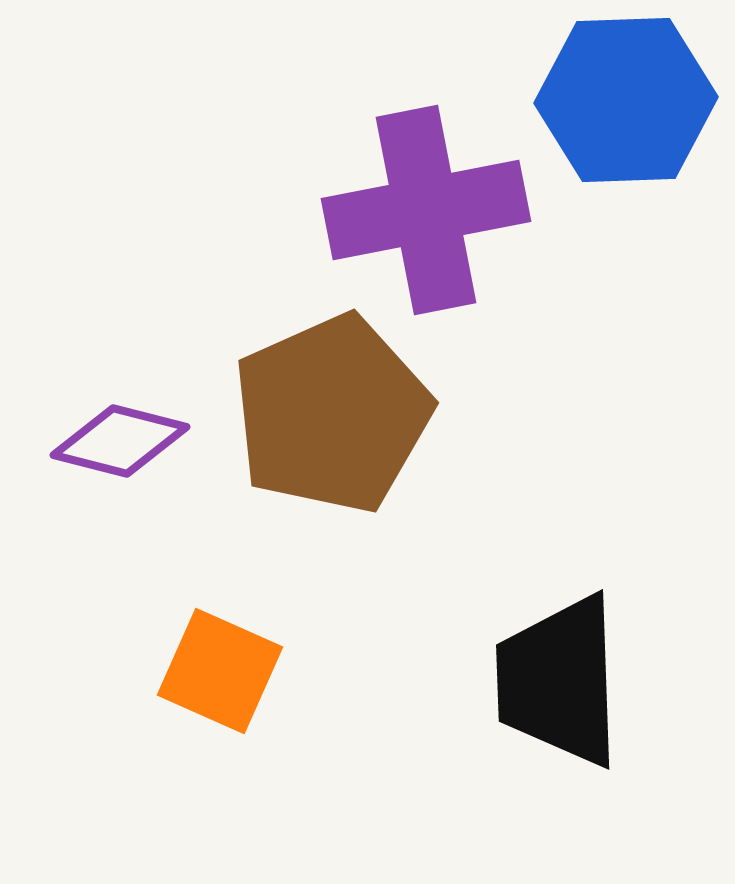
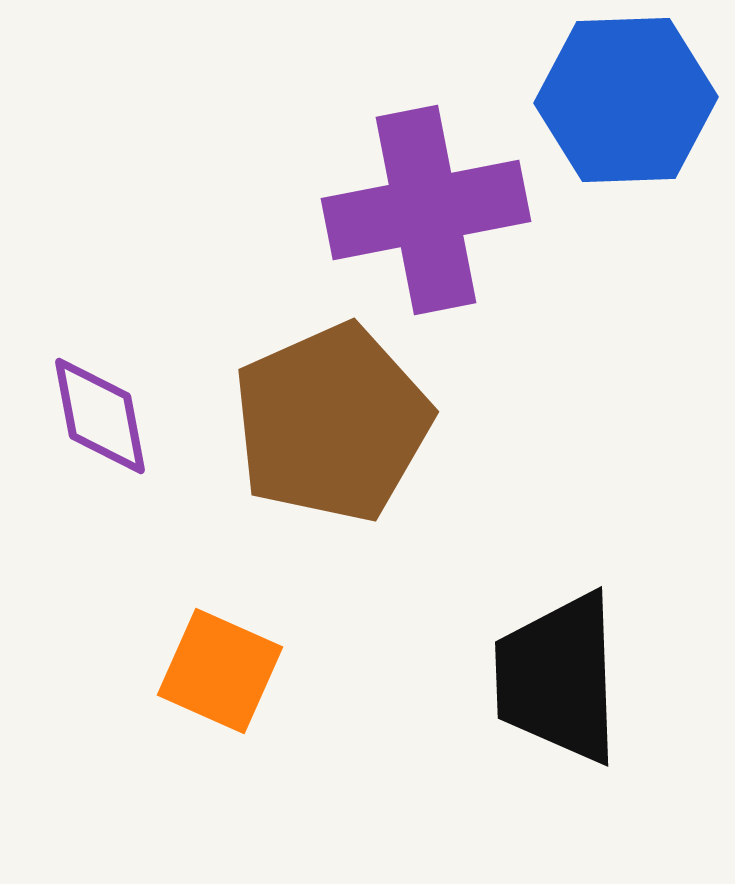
brown pentagon: moved 9 px down
purple diamond: moved 20 px left, 25 px up; rotated 65 degrees clockwise
black trapezoid: moved 1 px left, 3 px up
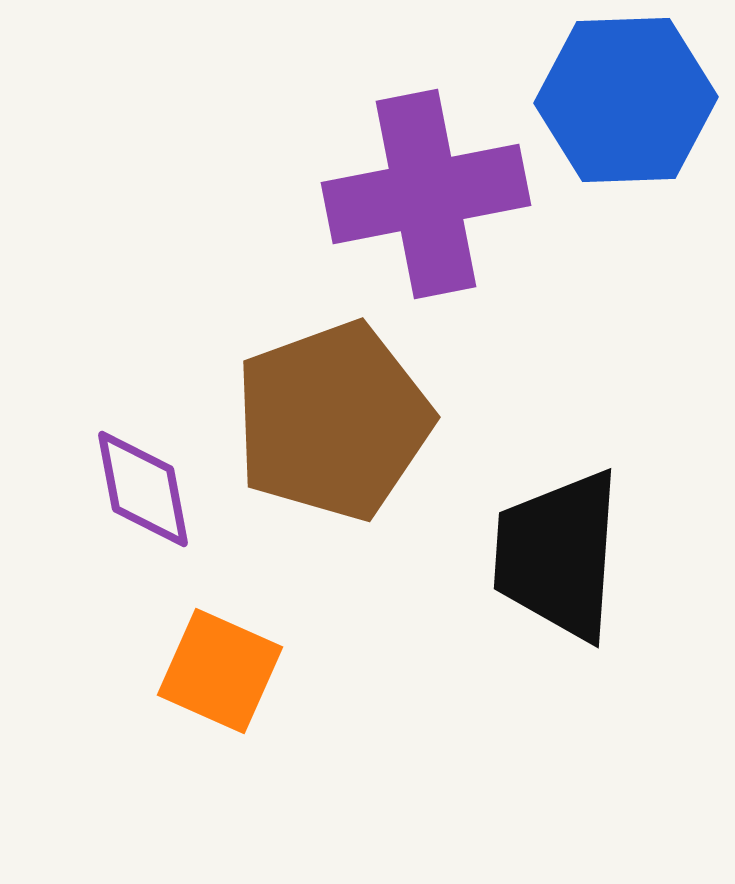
purple cross: moved 16 px up
purple diamond: moved 43 px right, 73 px down
brown pentagon: moved 1 px right, 2 px up; rotated 4 degrees clockwise
black trapezoid: moved 123 px up; rotated 6 degrees clockwise
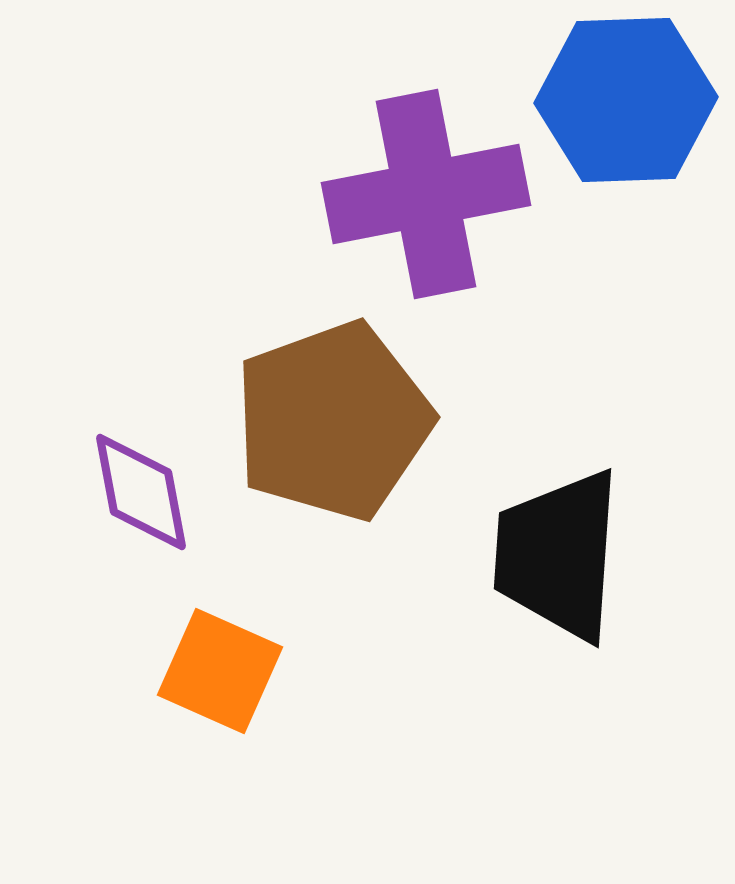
purple diamond: moved 2 px left, 3 px down
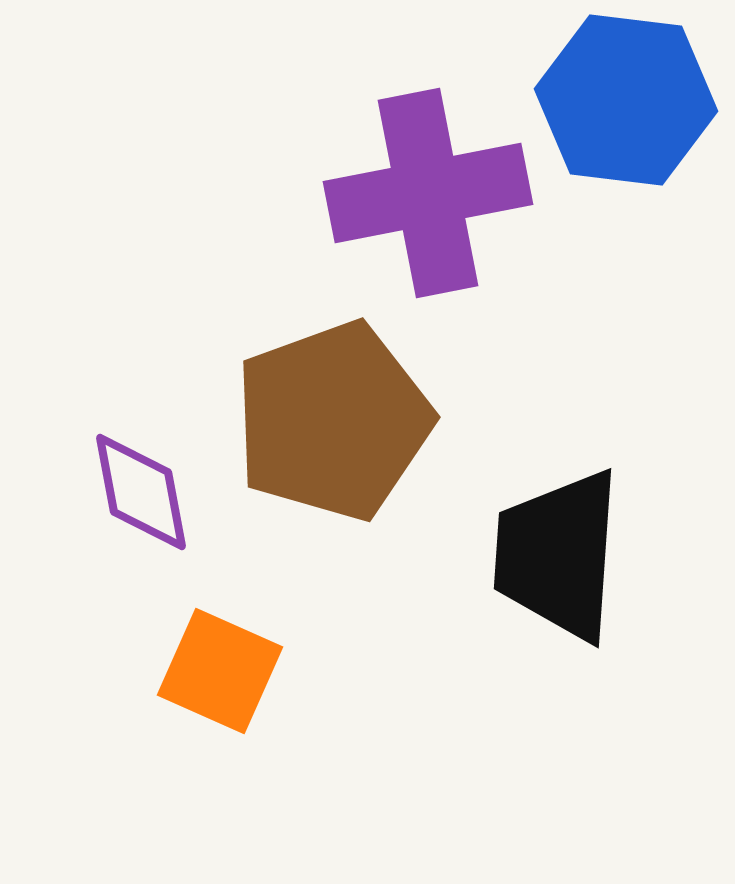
blue hexagon: rotated 9 degrees clockwise
purple cross: moved 2 px right, 1 px up
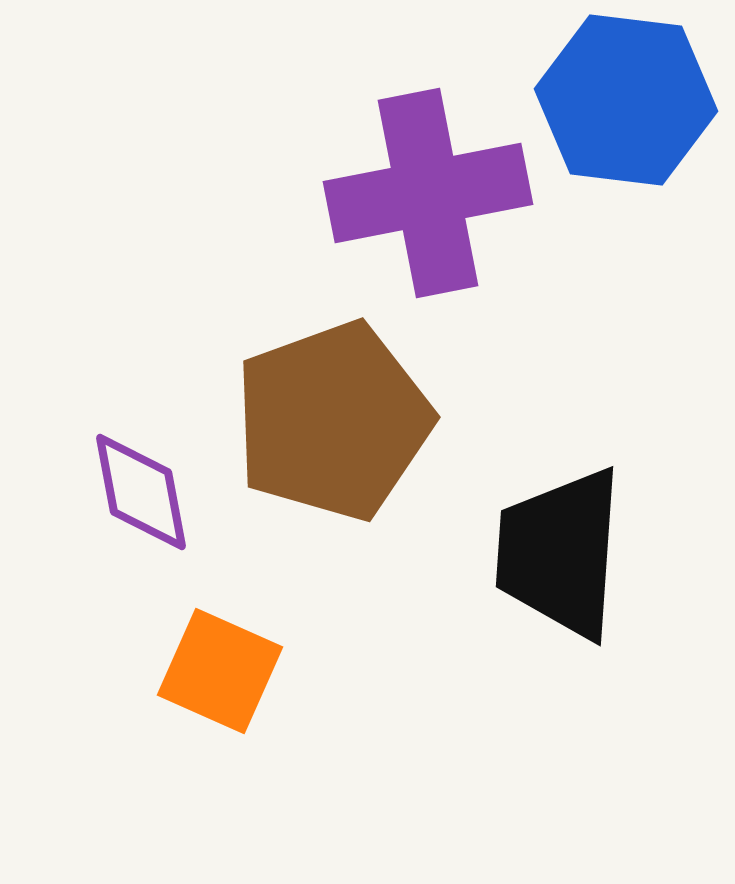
black trapezoid: moved 2 px right, 2 px up
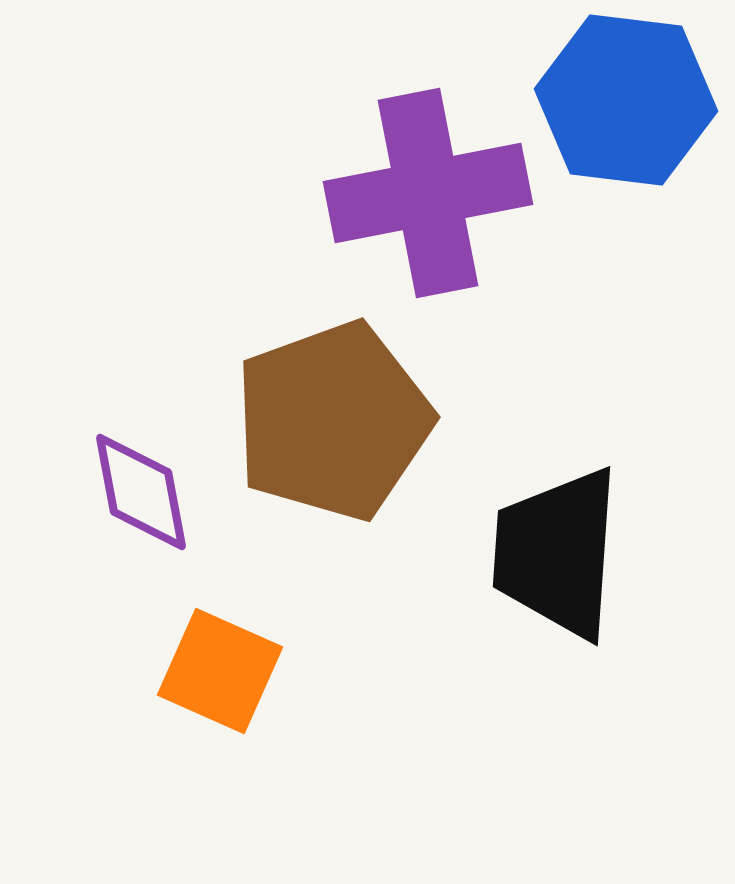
black trapezoid: moved 3 px left
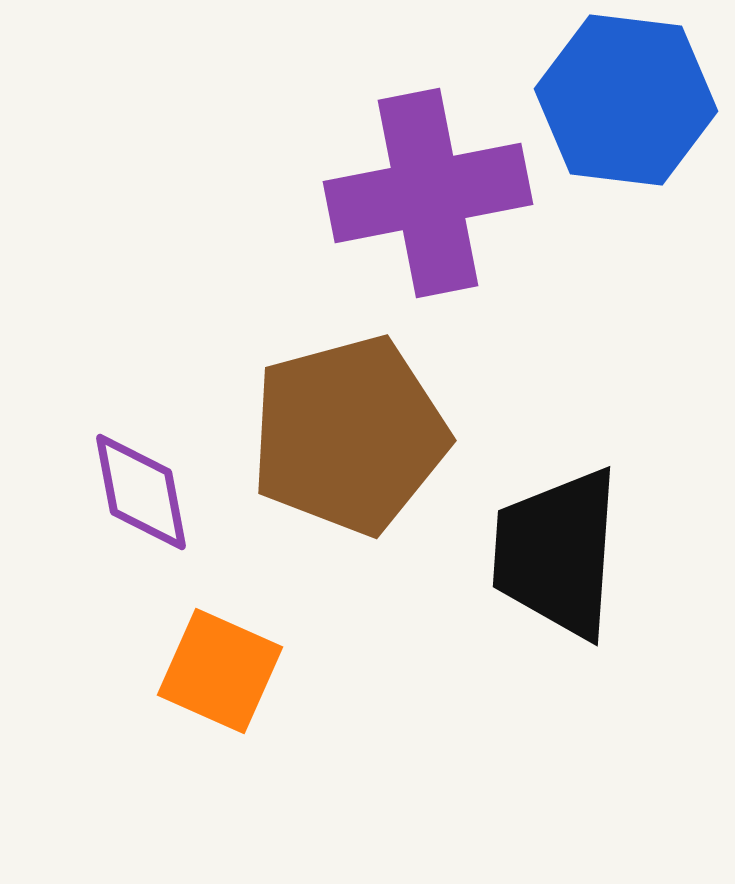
brown pentagon: moved 16 px right, 14 px down; rotated 5 degrees clockwise
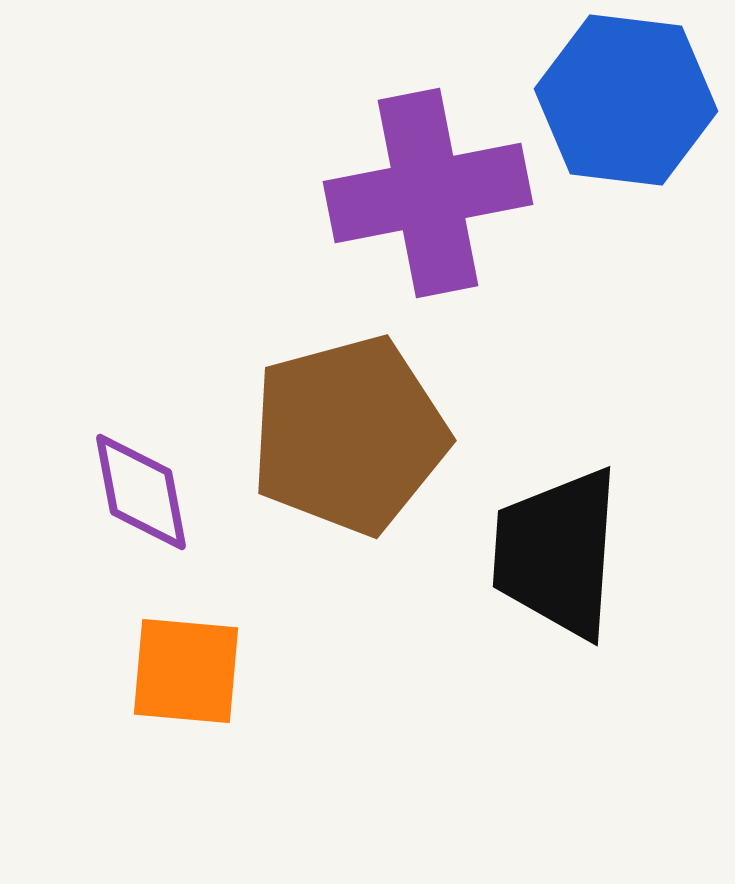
orange square: moved 34 px left; rotated 19 degrees counterclockwise
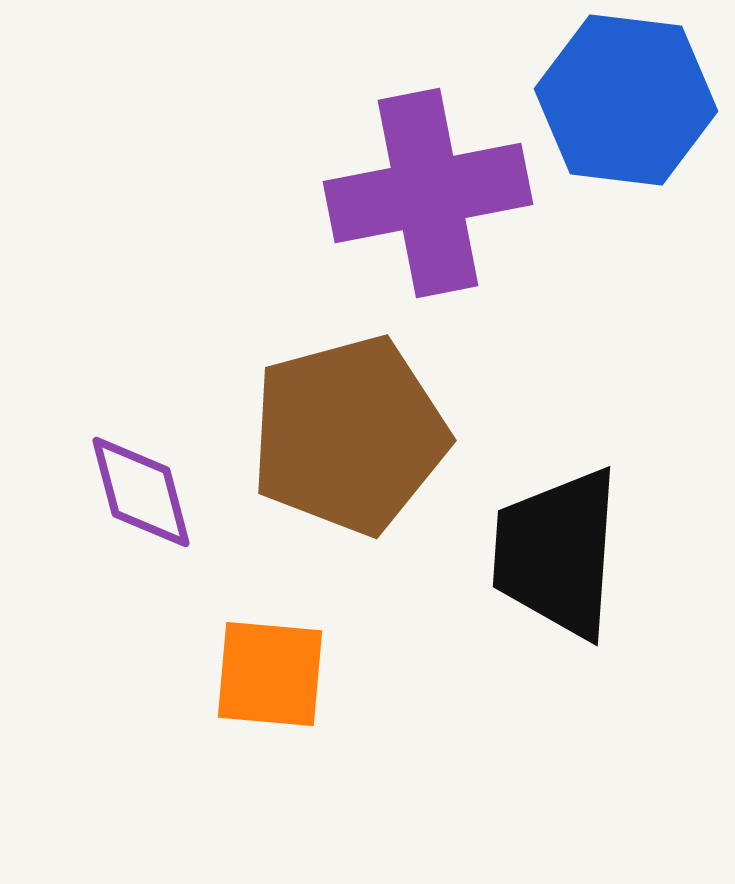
purple diamond: rotated 4 degrees counterclockwise
orange square: moved 84 px right, 3 px down
